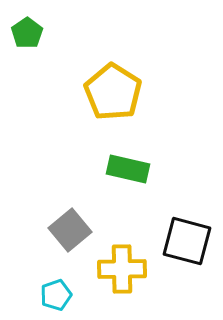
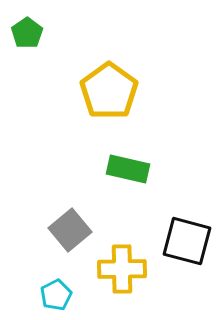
yellow pentagon: moved 4 px left, 1 px up; rotated 4 degrees clockwise
cyan pentagon: rotated 8 degrees counterclockwise
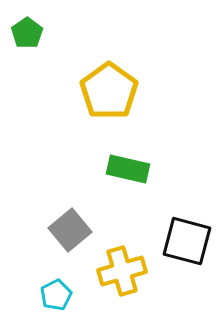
yellow cross: moved 2 px down; rotated 15 degrees counterclockwise
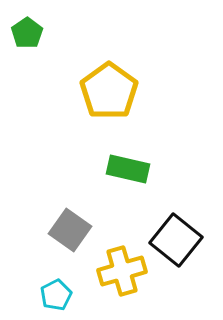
gray square: rotated 15 degrees counterclockwise
black square: moved 11 px left, 1 px up; rotated 24 degrees clockwise
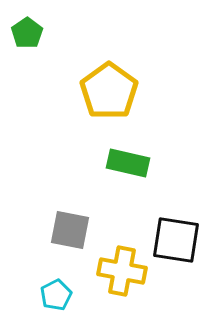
green rectangle: moved 6 px up
gray square: rotated 24 degrees counterclockwise
black square: rotated 30 degrees counterclockwise
yellow cross: rotated 27 degrees clockwise
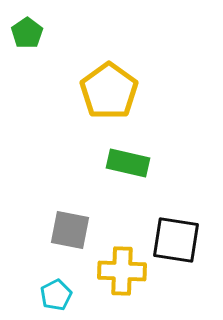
yellow cross: rotated 9 degrees counterclockwise
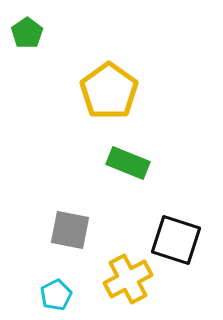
green rectangle: rotated 9 degrees clockwise
black square: rotated 9 degrees clockwise
yellow cross: moved 6 px right, 8 px down; rotated 30 degrees counterclockwise
